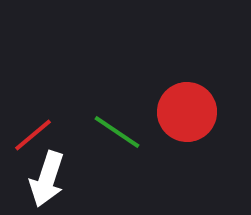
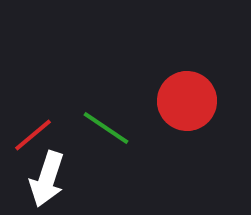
red circle: moved 11 px up
green line: moved 11 px left, 4 px up
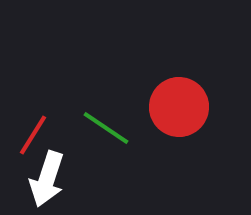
red circle: moved 8 px left, 6 px down
red line: rotated 18 degrees counterclockwise
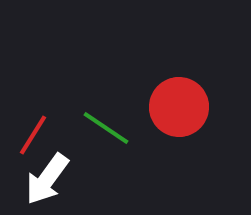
white arrow: rotated 18 degrees clockwise
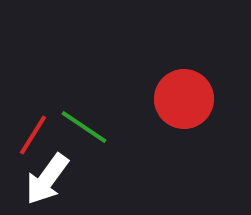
red circle: moved 5 px right, 8 px up
green line: moved 22 px left, 1 px up
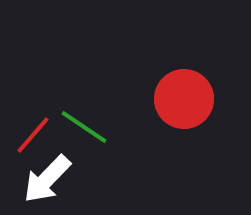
red line: rotated 9 degrees clockwise
white arrow: rotated 8 degrees clockwise
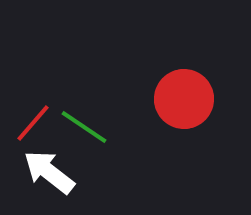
red line: moved 12 px up
white arrow: moved 2 px right, 7 px up; rotated 84 degrees clockwise
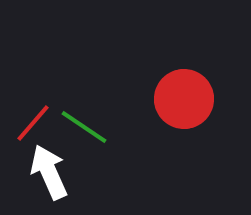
white arrow: rotated 28 degrees clockwise
